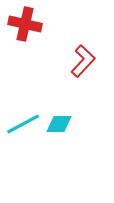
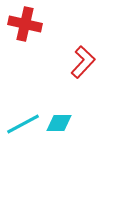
red L-shape: moved 1 px down
cyan diamond: moved 1 px up
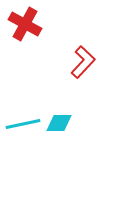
red cross: rotated 16 degrees clockwise
cyan line: rotated 16 degrees clockwise
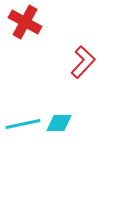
red cross: moved 2 px up
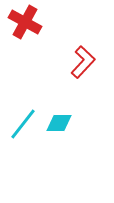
cyan line: rotated 40 degrees counterclockwise
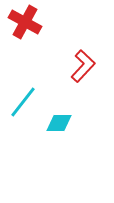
red L-shape: moved 4 px down
cyan line: moved 22 px up
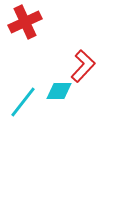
red cross: rotated 36 degrees clockwise
cyan diamond: moved 32 px up
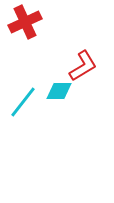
red L-shape: rotated 16 degrees clockwise
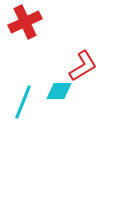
cyan line: rotated 16 degrees counterclockwise
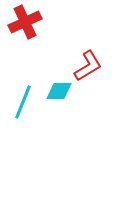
red L-shape: moved 5 px right
